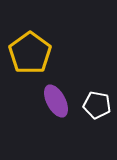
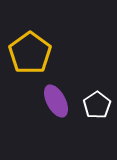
white pentagon: rotated 28 degrees clockwise
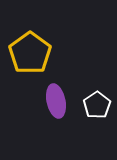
purple ellipse: rotated 16 degrees clockwise
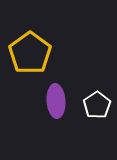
purple ellipse: rotated 8 degrees clockwise
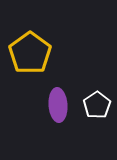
purple ellipse: moved 2 px right, 4 px down
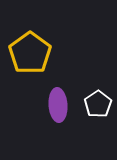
white pentagon: moved 1 px right, 1 px up
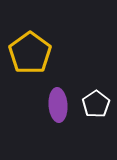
white pentagon: moved 2 px left
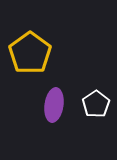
purple ellipse: moved 4 px left; rotated 12 degrees clockwise
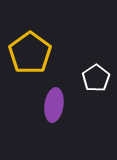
white pentagon: moved 26 px up
